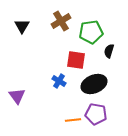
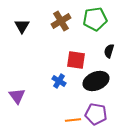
green pentagon: moved 4 px right, 13 px up
black ellipse: moved 2 px right, 3 px up
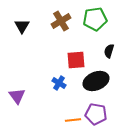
red square: rotated 12 degrees counterclockwise
blue cross: moved 2 px down
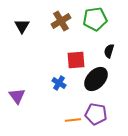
black ellipse: moved 2 px up; rotated 25 degrees counterclockwise
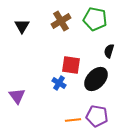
green pentagon: rotated 20 degrees clockwise
red square: moved 5 px left, 5 px down; rotated 12 degrees clockwise
purple pentagon: moved 1 px right, 2 px down
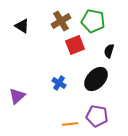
green pentagon: moved 2 px left, 2 px down
black triangle: rotated 28 degrees counterclockwise
red square: moved 4 px right, 20 px up; rotated 30 degrees counterclockwise
purple triangle: rotated 24 degrees clockwise
orange line: moved 3 px left, 4 px down
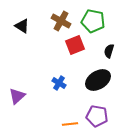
brown cross: rotated 30 degrees counterclockwise
black ellipse: moved 2 px right, 1 px down; rotated 15 degrees clockwise
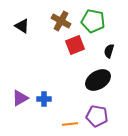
blue cross: moved 15 px left, 16 px down; rotated 32 degrees counterclockwise
purple triangle: moved 3 px right, 2 px down; rotated 12 degrees clockwise
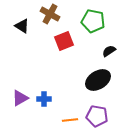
brown cross: moved 11 px left, 7 px up
red square: moved 11 px left, 4 px up
black semicircle: rotated 40 degrees clockwise
orange line: moved 4 px up
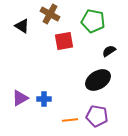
red square: rotated 12 degrees clockwise
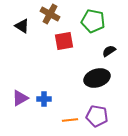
black ellipse: moved 1 px left, 2 px up; rotated 15 degrees clockwise
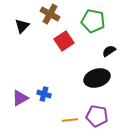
black triangle: rotated 42 degrees clockwise
red square: rotated 24 degrees counterclockwise
blue cross: moved 5 px up; rotated 16 degrees clockwise
